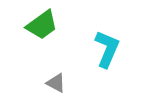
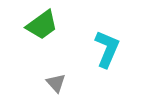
gray triangle: rotated 20 degrees clockwise
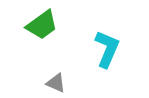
gray triangle: rotated 25 degrees counterclockwise
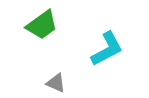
cyan L-shape: rotated 39 degrees clockwise
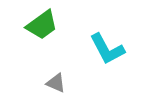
cyan L-shape: rotated 90 degrees clockwise
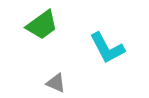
cyan L-shape: moved 1 px up
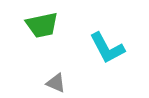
green trapezoid: rotated 24 degrees clockwise
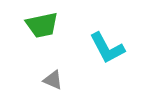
gray triangle: moved 3 px left, 3 px up
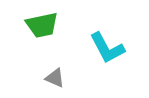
gray triangle: moved 2 px right, 2 px up
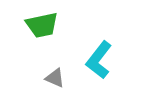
cyan L-shape: moved 8 px left, 12 px down; rotated 66 degrees clockwise
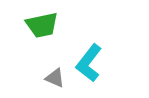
cyan L-shape: moved 10 px left, 3 px down
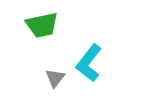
gray triangle: rotated 45 degrees clockwise
